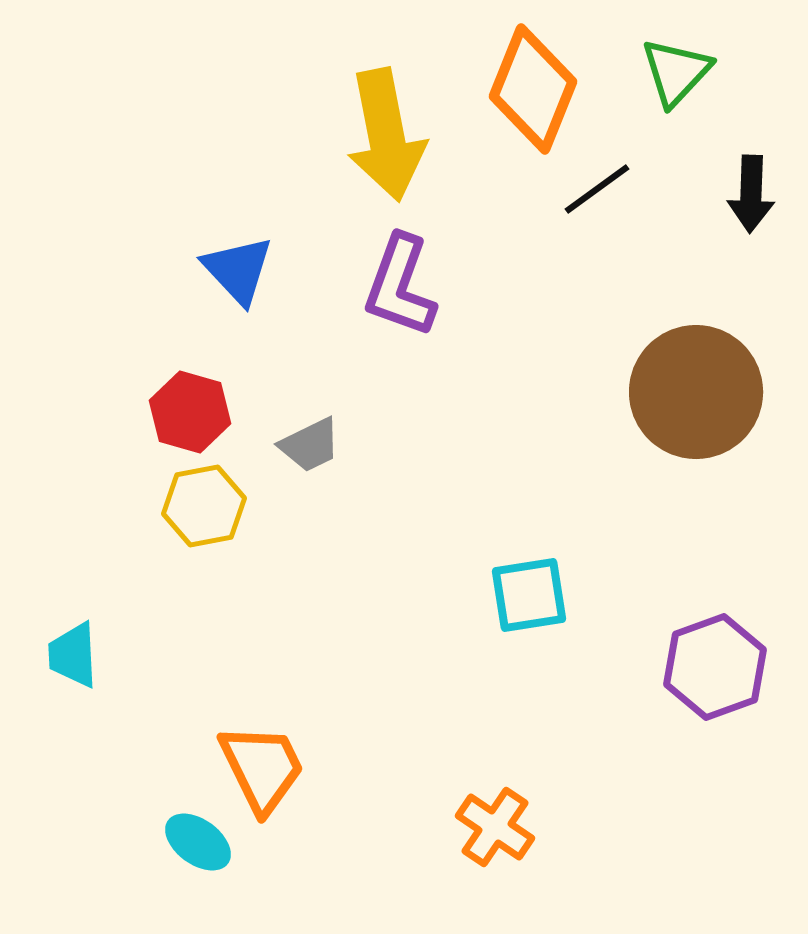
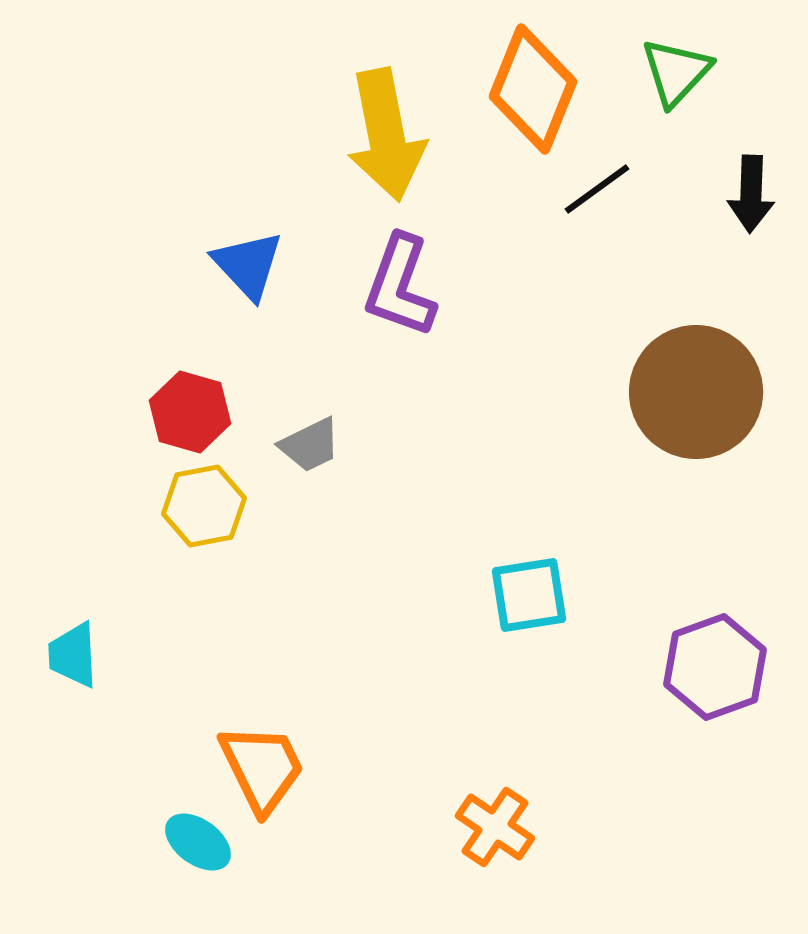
blue triangle: moved 10 px right, 5 px up
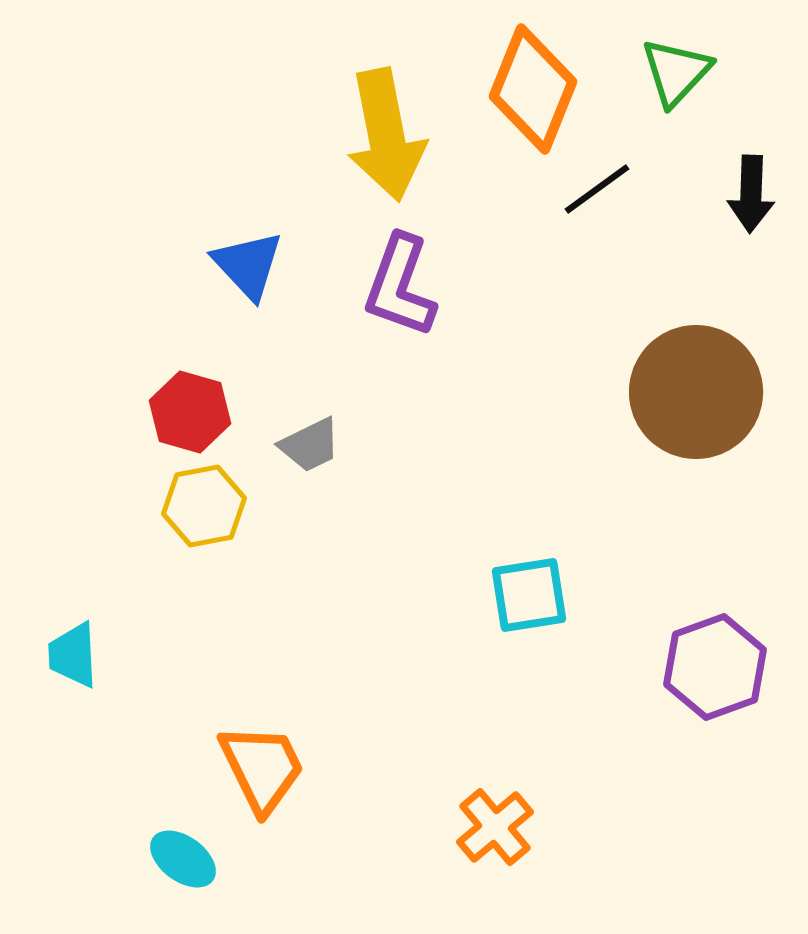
orange cross: rotated 16 degrees clockwise
cyan ellipse: moved 15 px left, 17 px down
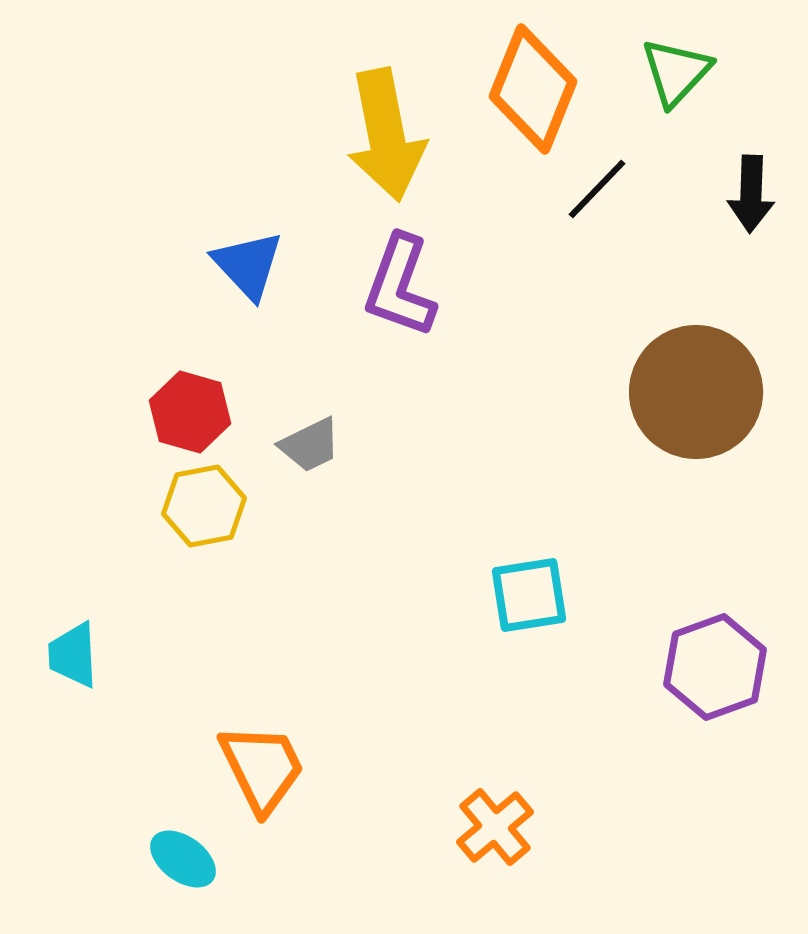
black line: rotated 10 degrees counterclockwise
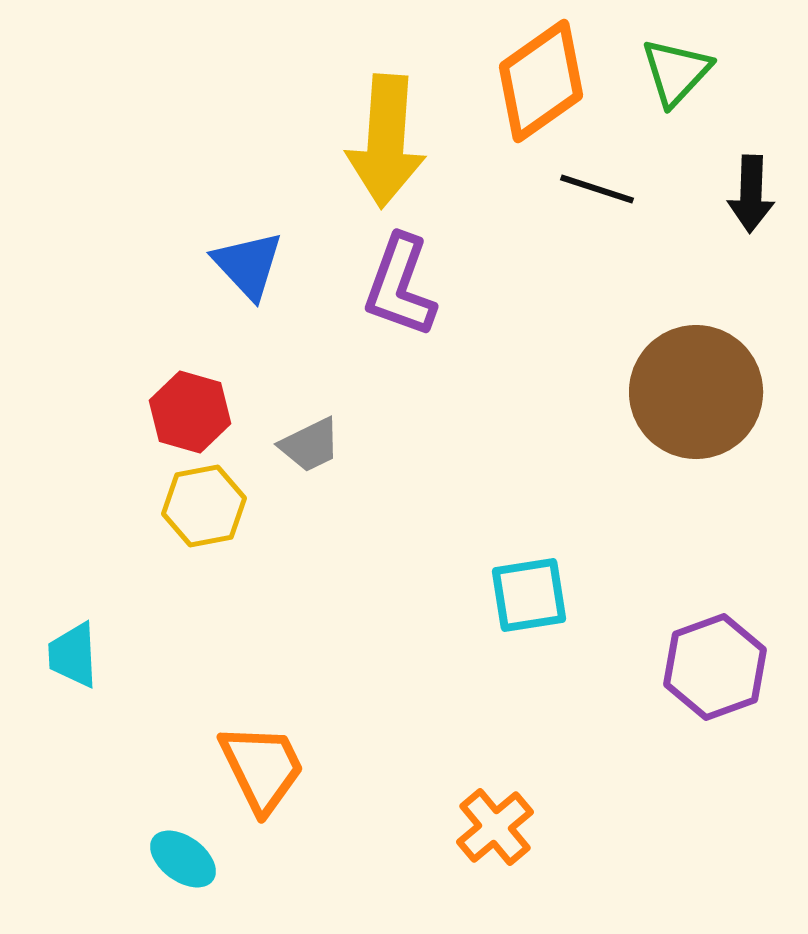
orange diamond: moved 8 px right, 8 px up; rotated 33 degrees clockwise
yellow arrow: moved 6 px down; rotated 15 degrees clockwise
black line: rotated 64 degrees clockwise
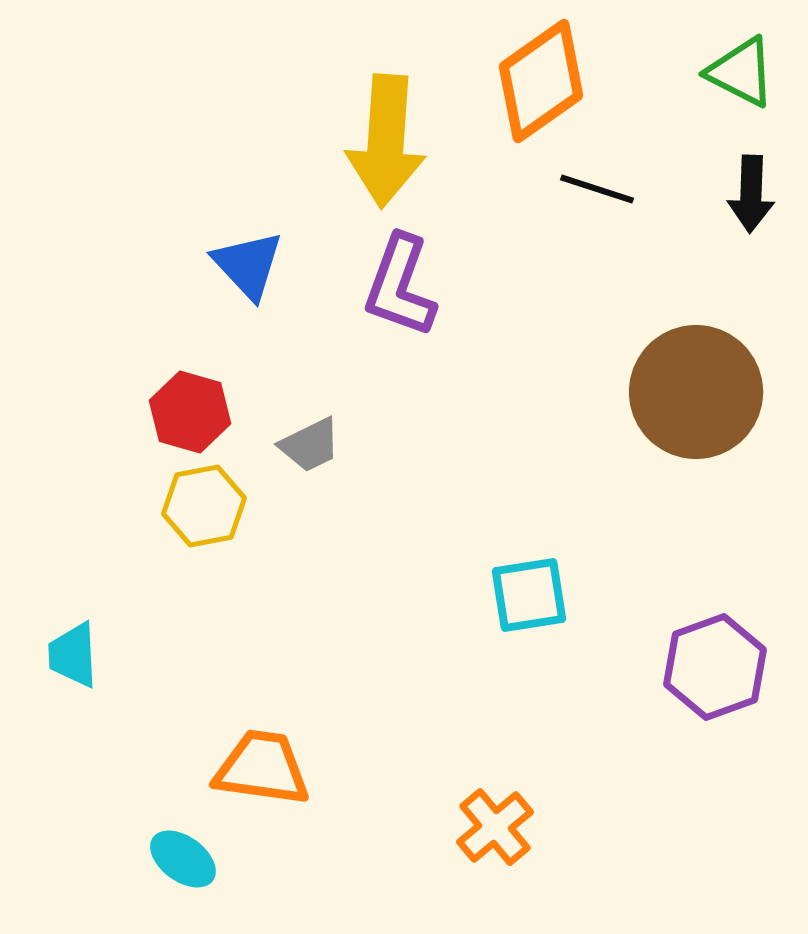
green triangle: moved 65 px right; rotated 46 degrees counterclockwise
orange trapezoid: rotated 56 degrees counterclockwise
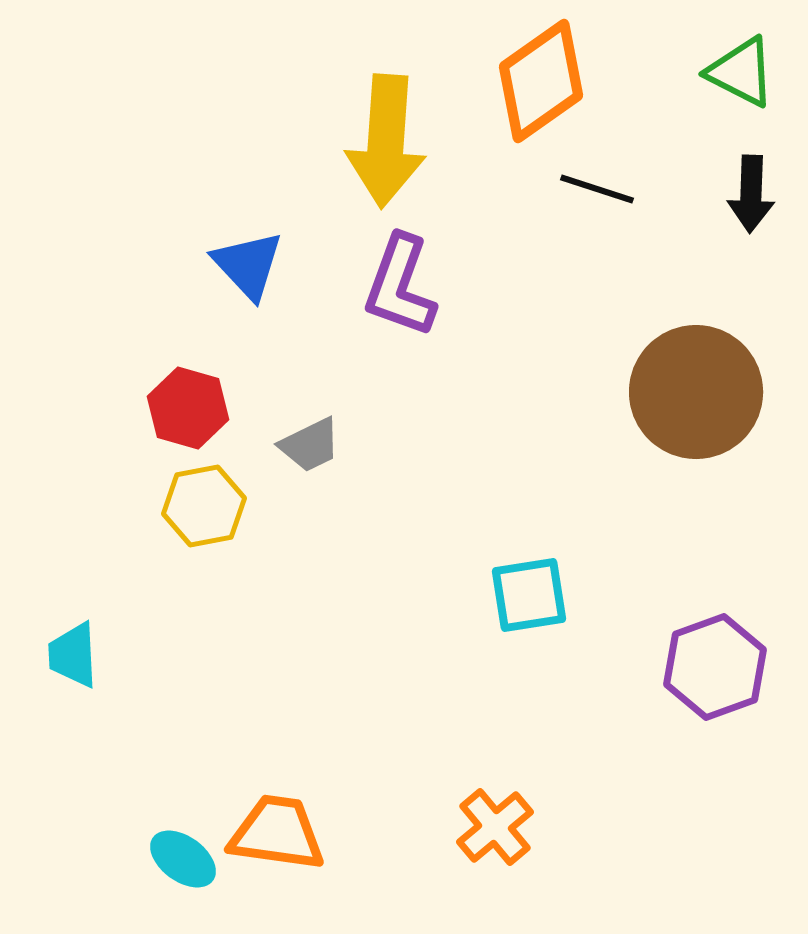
red hexagon: moved 2 px left, 4 px up
orange trapezoid: moved 15 px right, 65 px down
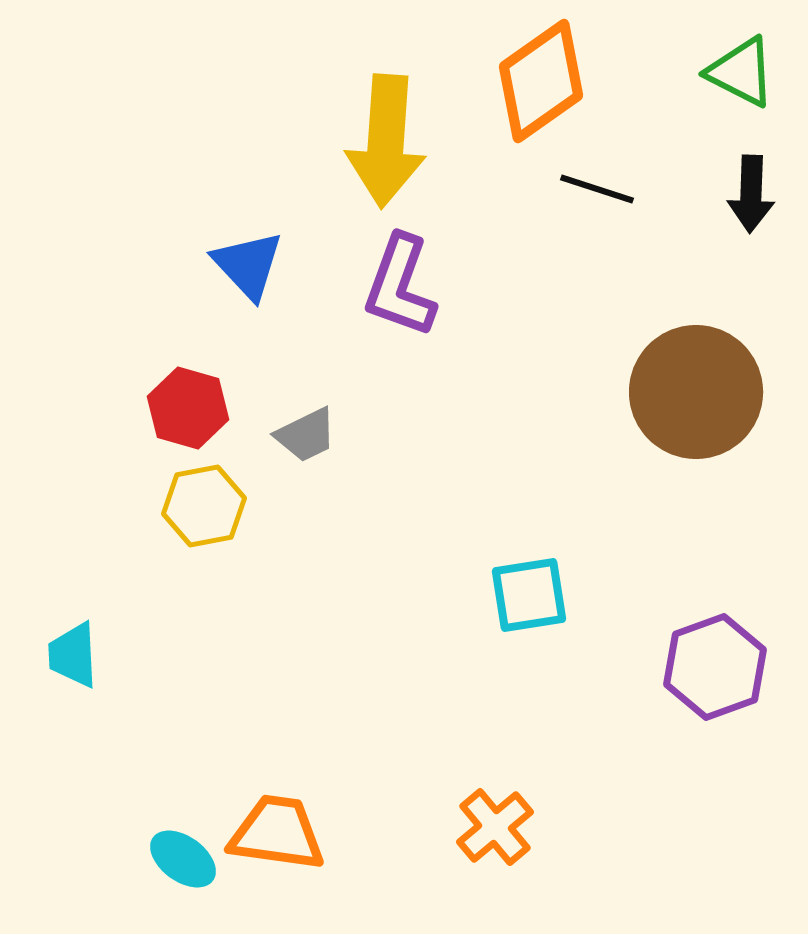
gray trapezoid: moved 4 px left, 10 px up
